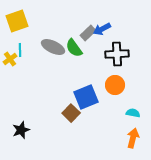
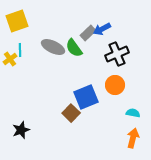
black cross: rotated 20 degrees counterclockwise
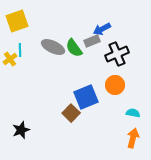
gray rectangle: moved 4 px right, 8 px down; rotated 21 degrees clockwise
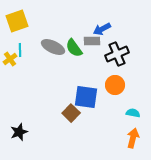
gray rectangle: rotated 21 degrees clockwise
blue square: rotated 30 degrees clockwise
black star: moved 2 px left, 2 px down
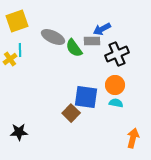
gray ellipse: moved 10 px up
cyan semicircle: moved 17 px left, 10 px up
black star: rotated 18 degrees clockwise
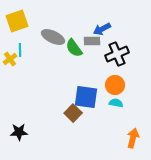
brown square: moved 2 px right
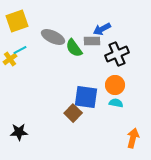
cyan line: rotated 64 degrees clockwise
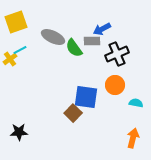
yellow square: moved 1 px left, 1 px down
cyan semicircle: moved 20 px right
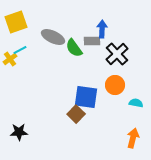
blue arrow: rotated 120 degrees clockwise
black cross: rotated 20 degrees counterclockwise
brown square: moved 3 px right, 1 px down
